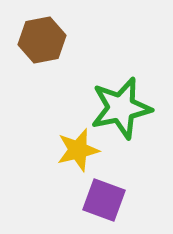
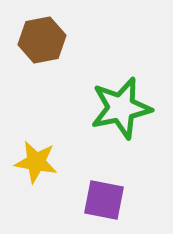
yellow star: moved 42 px left, 12 px down; rotated 24 degrees clockwise
purple square: rotated 9 degrees counterclockwise
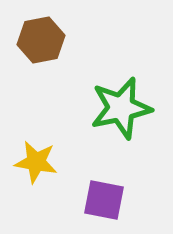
brown hexagon: moved 1 px left
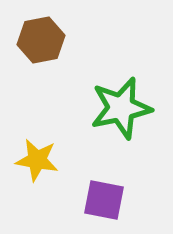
yellow star: moved 1 px right, 2 px up
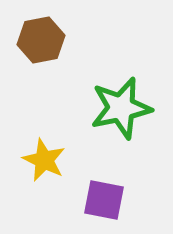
yellow star: moved 7 px right; rotated 15 degrees clockwise
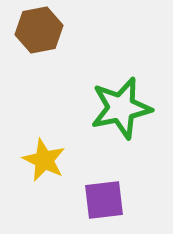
brown hexagon: moved 2 px left, 10 px up
purple square: rotated 18 degrees counterclockwise
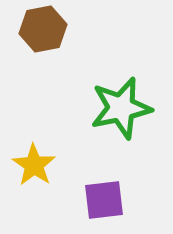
brown hexagon: moved 4 px right, 1 px up
yellow star: moved 10 px left, 5 px down; rotated 9 degrees clockwise
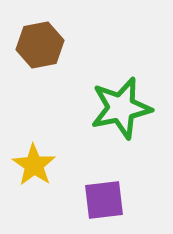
brown hexagon: moved 3 px left, 16 px down
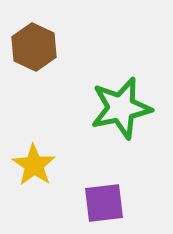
brown hexagon: moved 6 px left, 2 px down; rotated 24 degrees counterclockwise
purple square: moved 3 px down
